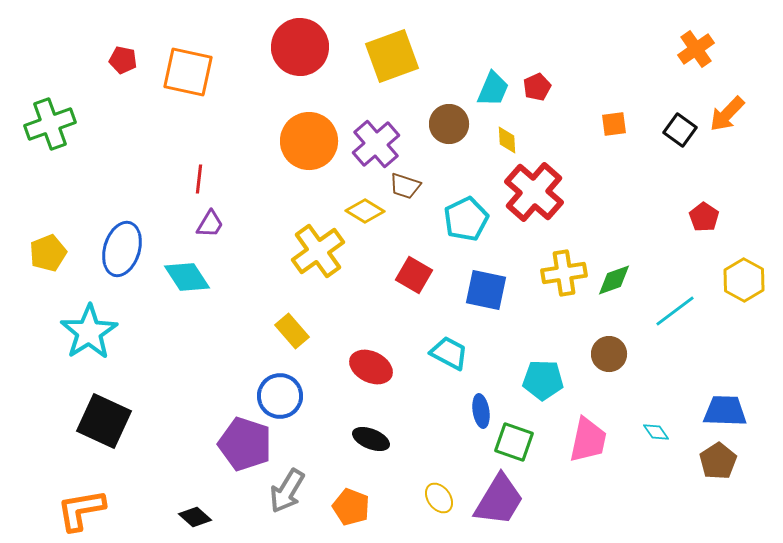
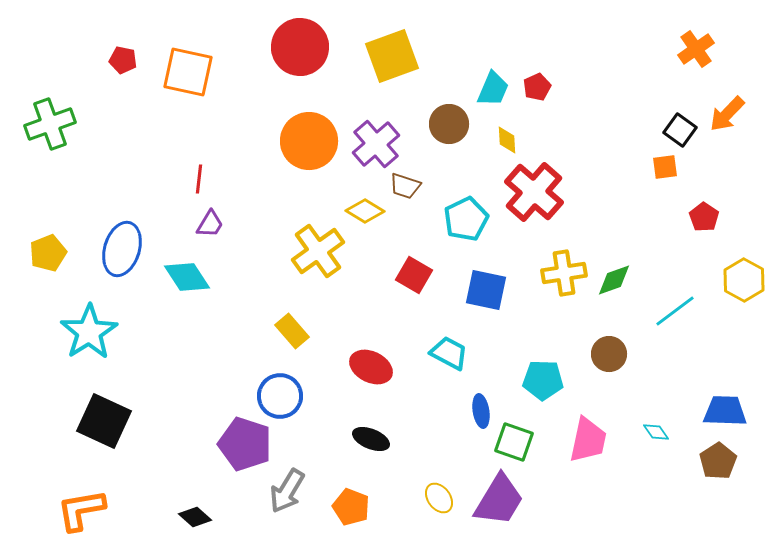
orange square at (614, 124): moved 51 px right, 43 px down
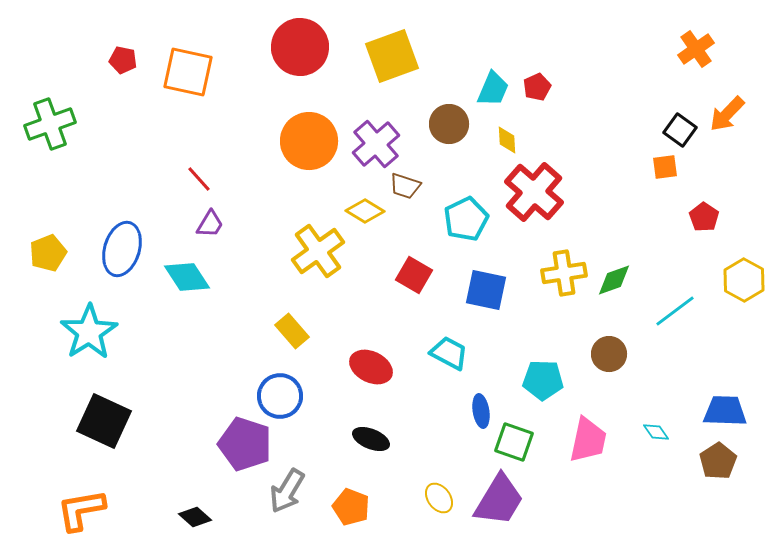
red line at (199, 179): rotated 48 degrees counterclockwise
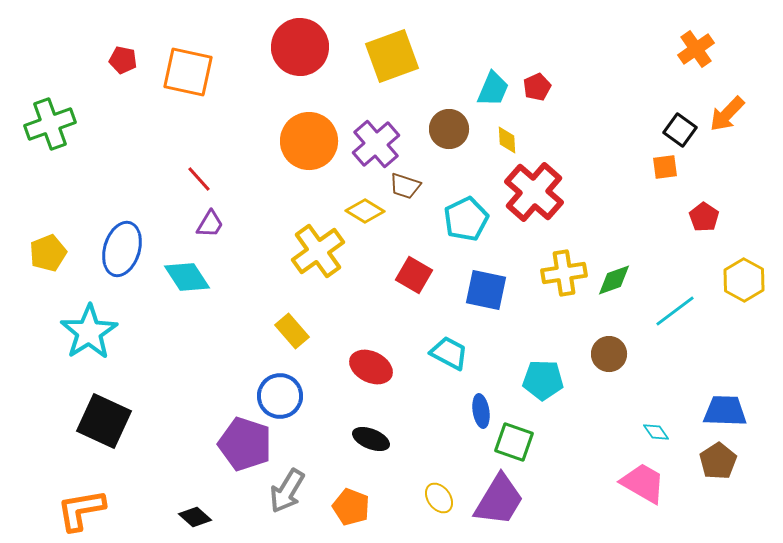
brown circle at (449, 124): moved 5 px down
pink trapezoid at (588, 440): moved 55 px right, 43 px down; rotated 72 degrees counterclockwise
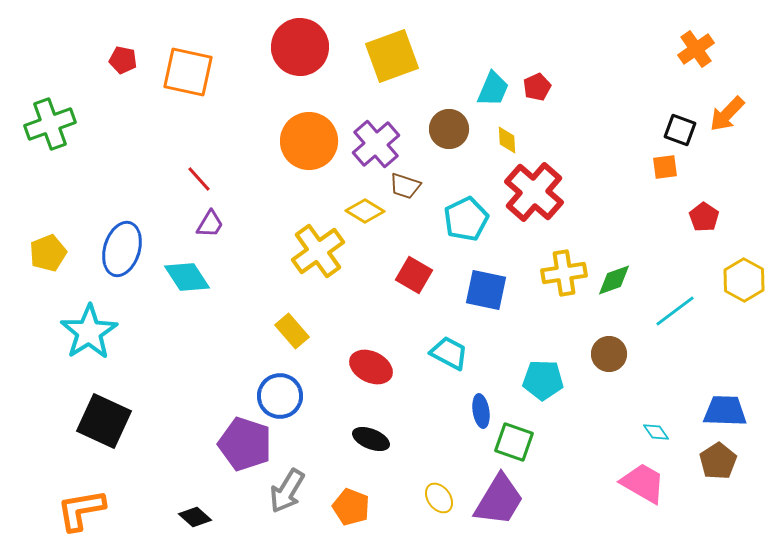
black square at (680, 130): rotated 16 degrees counterclockwise
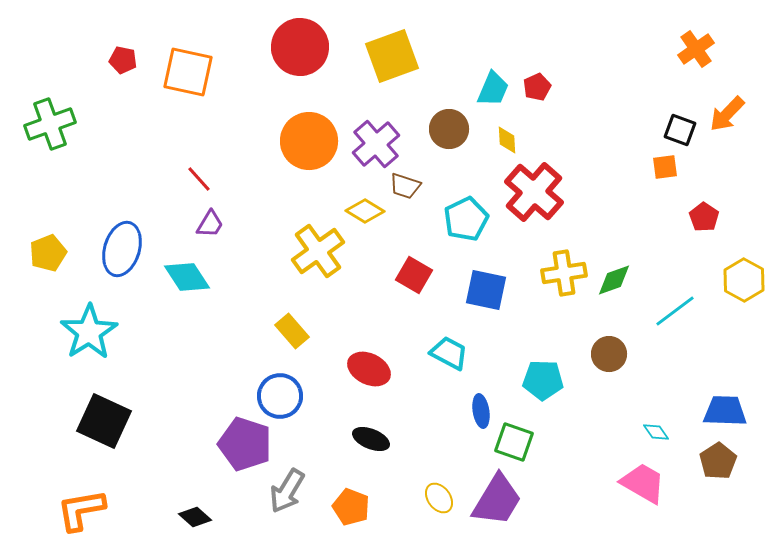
red ellipse at (371, 367): moved 2 px left, 2 px down
purple trapezoid at (499, 500): moved 2 px left
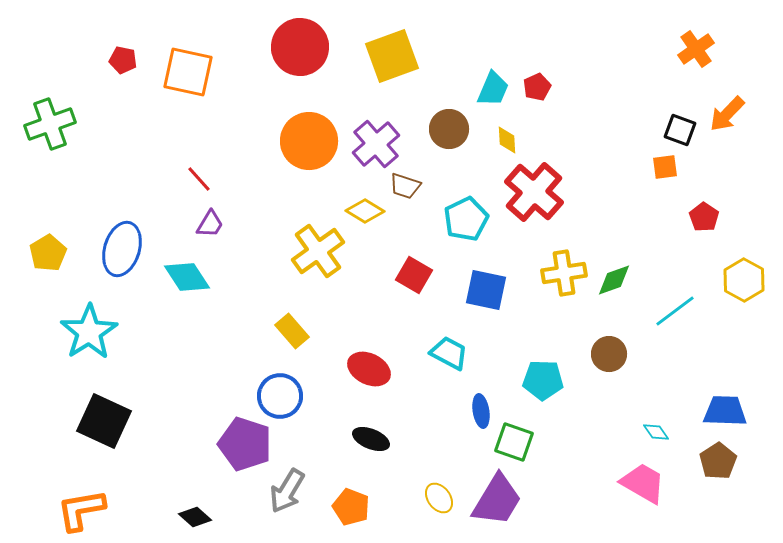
yellow pentagon at (48, 253): rotated 9 degrees counterclockwise
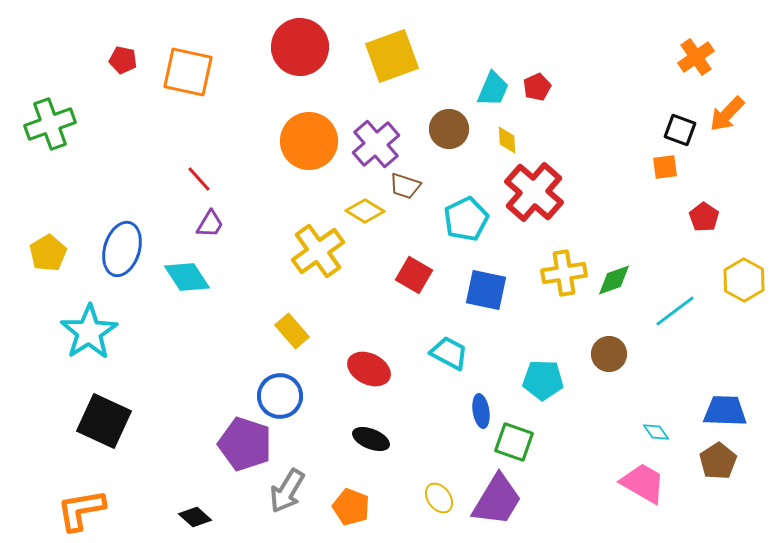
orange cross at (696, 49): moved 8 px down
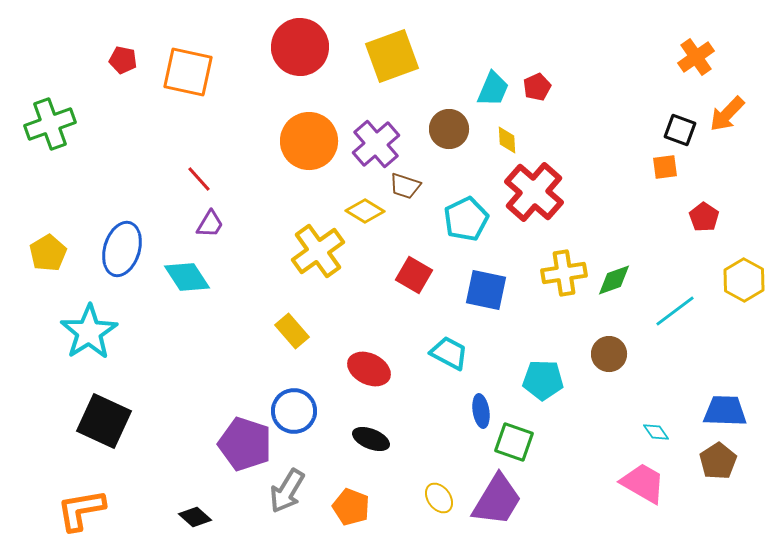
blue circle at (280, 396): moved 14 px right, 15 px down
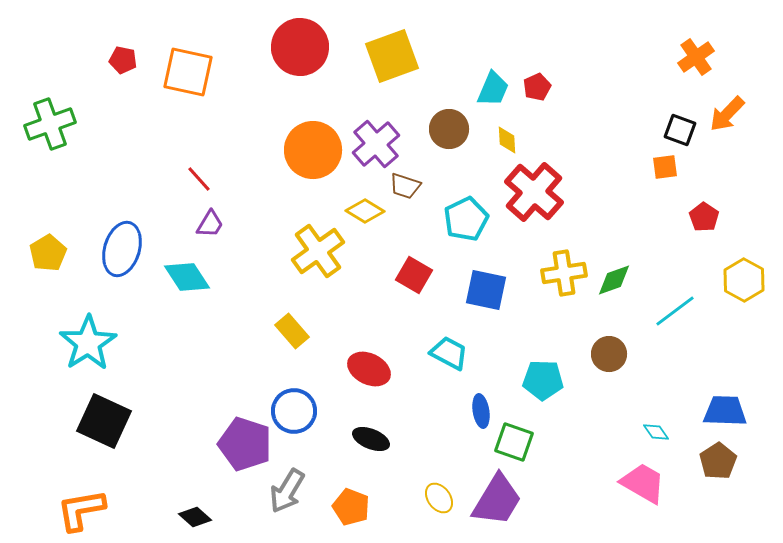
orange circle at (309, 141): moved 4 px right, 9 px down
cyan star at (89, 332): moved 1 px left, 11 px down
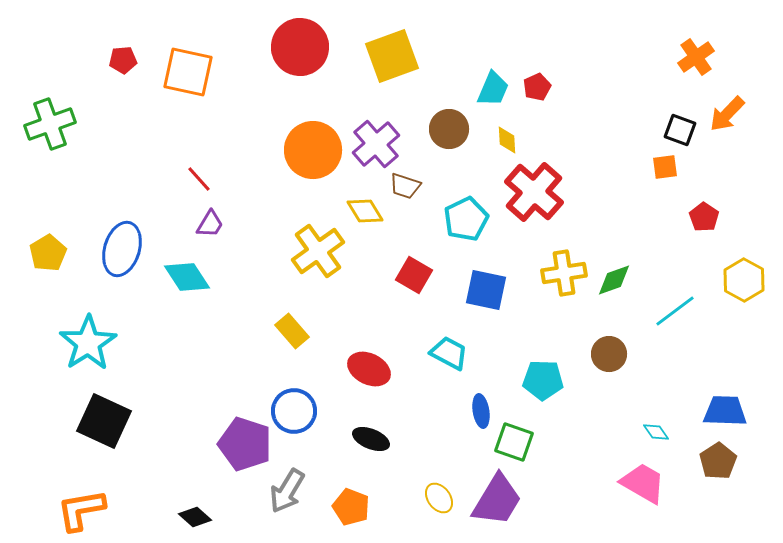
red pentagon at (123, 60): rotated 16 degrees counterclockwise
yellow diamond at (365, 211): rotated 27 degrees clockwise
